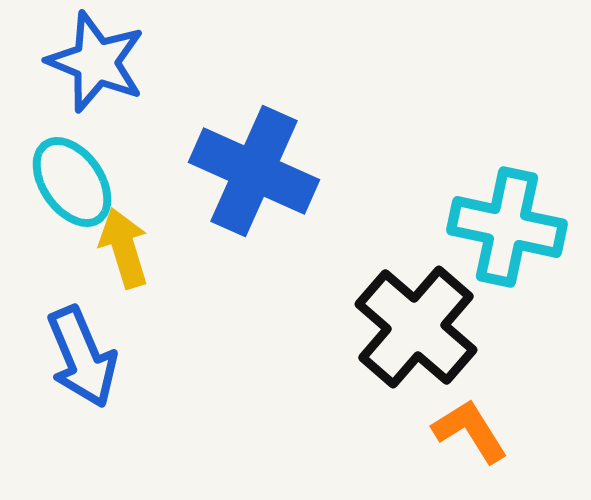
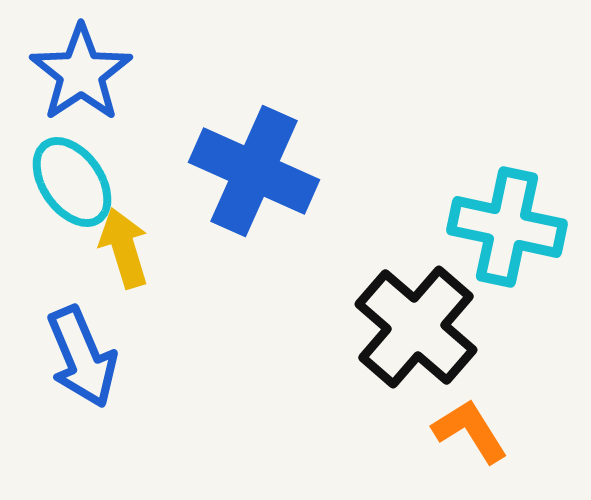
blue star: moved 15 px left, 11 px down; rotated 16 degrees clockwise
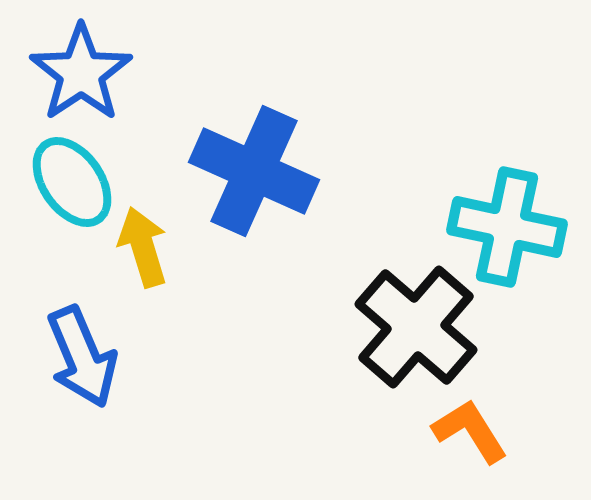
yellow arrow: moved 19 px right, 1 px up
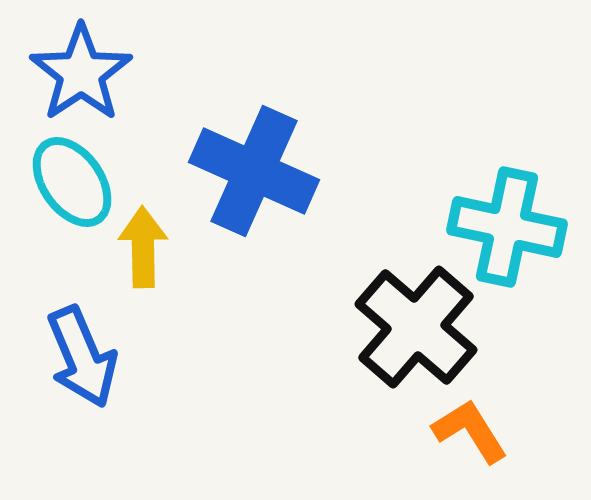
yellow arrow: rotated 16 degrees clockwise
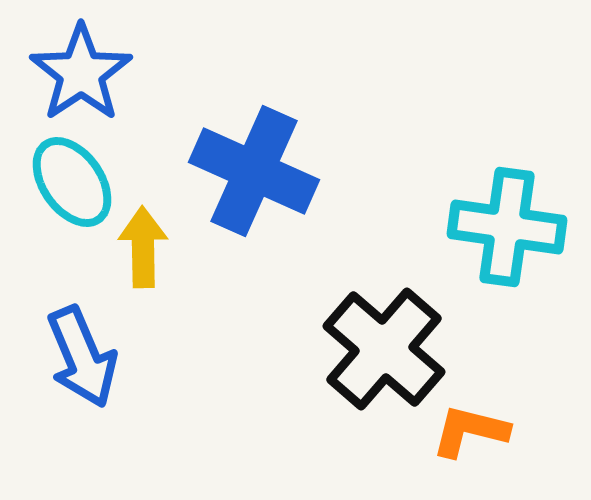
cyan cross: rotated 4 degrees counterclockwise
black cross: moved 32 px left, 22 px down
orange L-shape: rotated 44 degrees counterclockwise
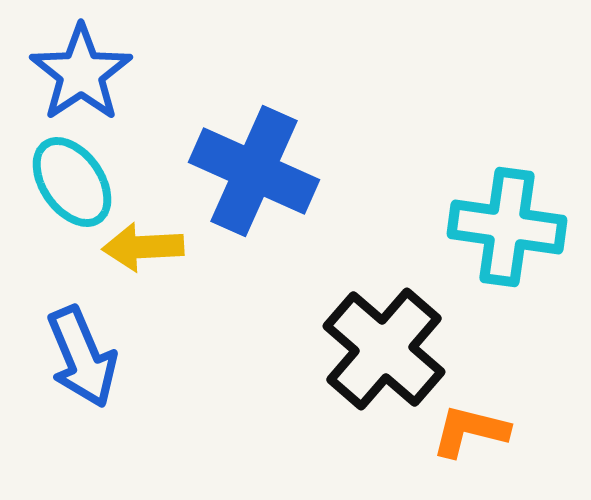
yellow arrow: rotated 92 degrees counterclockwise
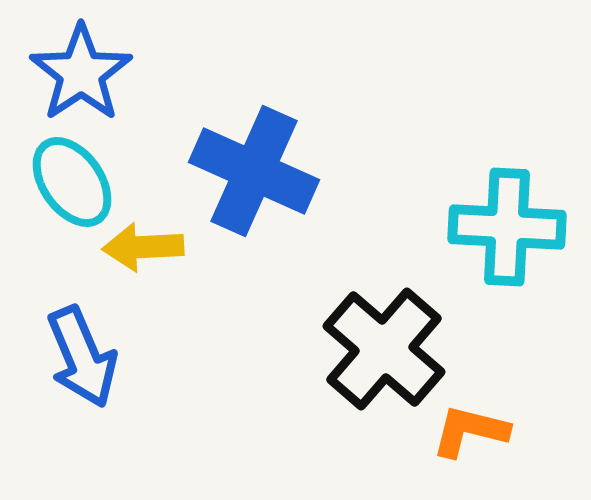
cyan cross: rotated 5 degrees counterclockwise
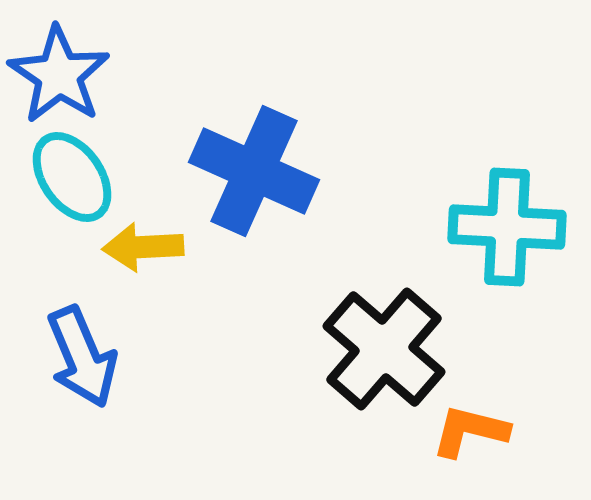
blue star: moved 22 px left, 2 px down; rotated 4 degrees counterclockwise
cyan ellipse: moved 5 px up
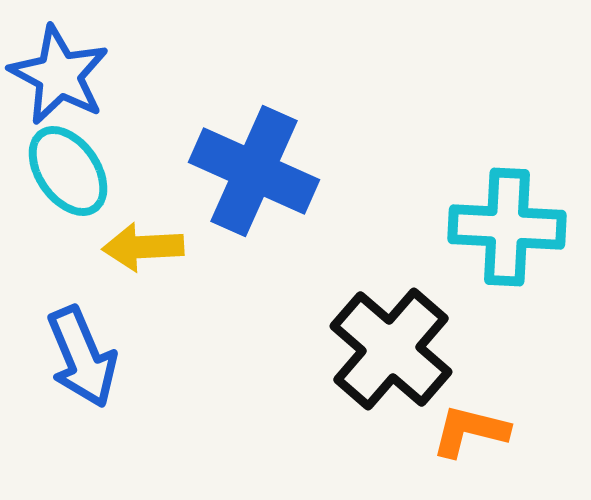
blue star: rotated 6 degrees counterclockwise
cyan ellipse: moved 4 px left, 6 px up
black cross: moved 7 px right
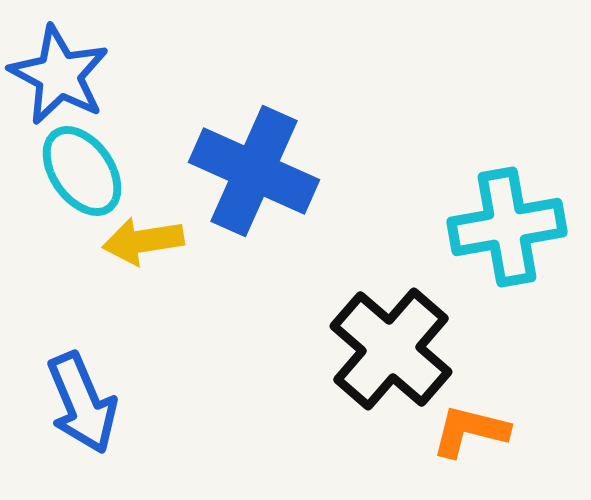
cyan ellipse: moved 14 px right
cyan cross: rotated 13 degrees counterclockwise
yellow arrow: moved 6 px up; rotated 6 degrees counterclockwise
blue arrow: moved 46 px down
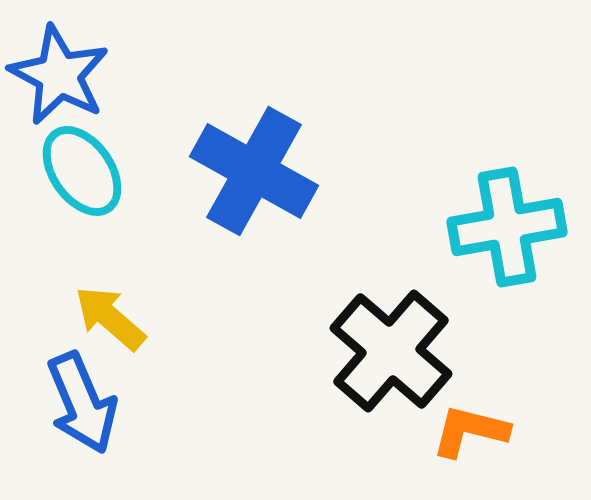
blue cross: rotated 5 degrees clockwise
yellow arrow: moved 33 px left, 77 px down; rotated 50 degrees clockwise
black cross: moved 2 px down
